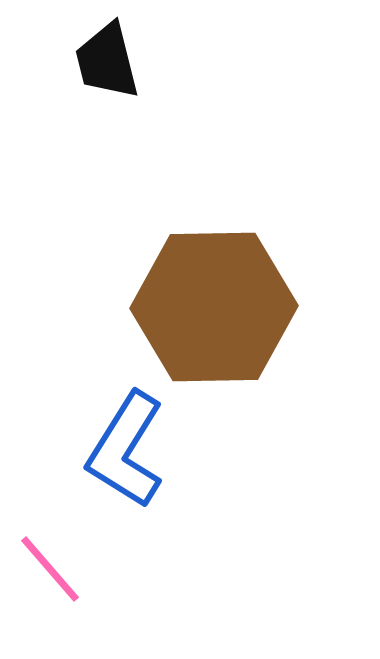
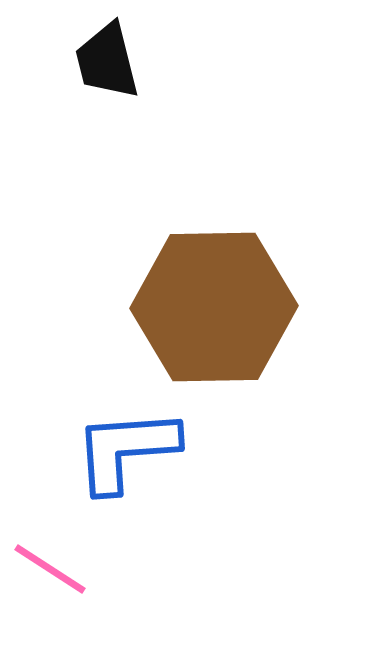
blue L-shape: rotated 54 degrees clockwise
pink line: rotated 16 degrees counterclockwise
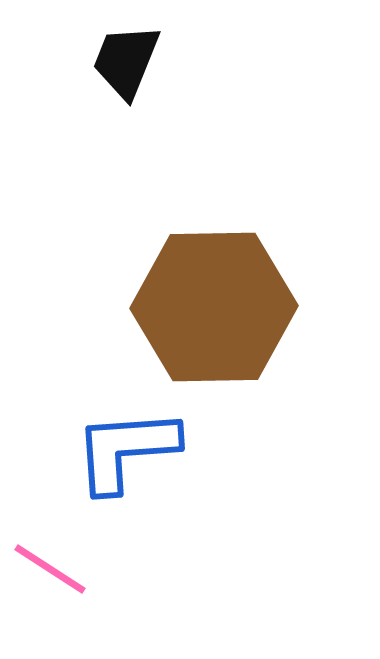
black trapezoid: moved 19 px right; rotated 36 degrees clockwise
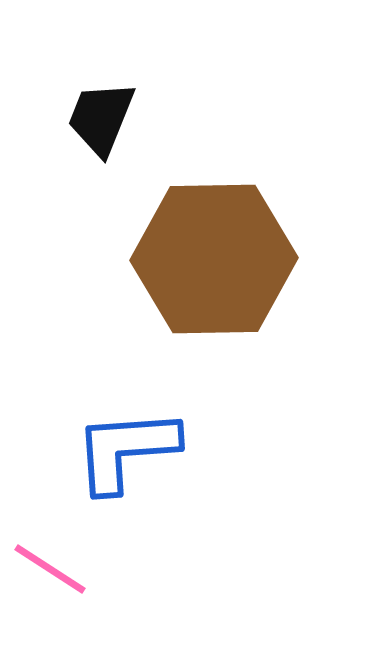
black trapezoid: moved 25 px left, 57 px down
brown hexagon: moved 48 px up
